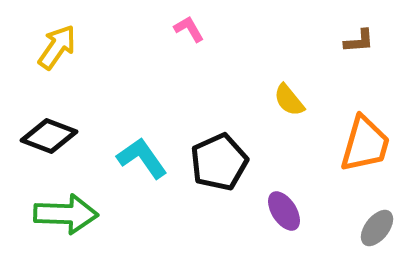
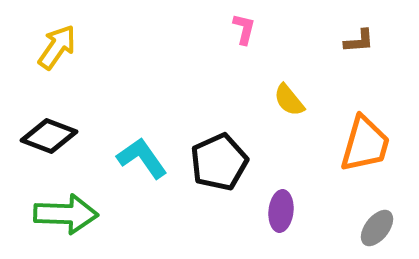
pink L-shape: moved 55 px right; rotated 44 degrees clockwise
purple ellipse: moved 3 px left; rotated 39 degrees clockwise
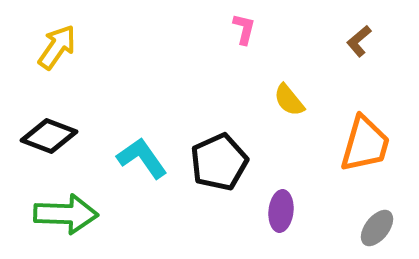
brown L-shape: rotated 144 degrees clockwise
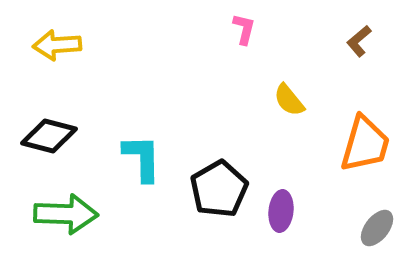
yellow arrow: moved 2 px up; rotated 129 degrees counterclockwise
black diamond: rotated 6 degrees counterclockwise
cyan L-shape: rotated 34 degrees clockwise
black pentagon: moved 27 px down; rotated 6 degrees counterclockwise
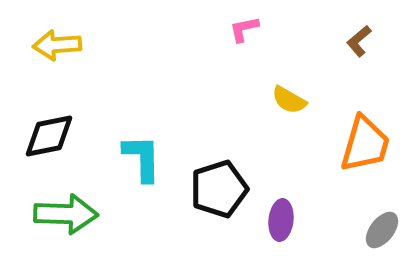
pink L-shape: rotated 116 degrees counterclockwise
yellow semicircle: rotated 21 degrees counterclockwise
black diamond: rotated 26 degrees counterclockwise
black pentagon: rotated 12 degrees clockwise
purple ellipse: moved 9 px down
gray ellipse: moved 5 px right, 2 px down
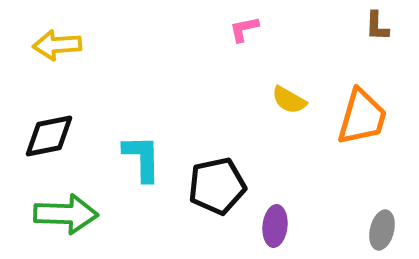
brown L-shape: moved 18 px right, 15 px up; rotated 48 degrees counterclockwise
orange trapezoid: moved 3 px left, 27 px up
black pentagon: moved 2 px left, 3 px up; rotated 6 degrees clockwise
purple ellipse: moved 6 px left, 6 px down
gray ellipse: rotated 24 degrees counterclockwise
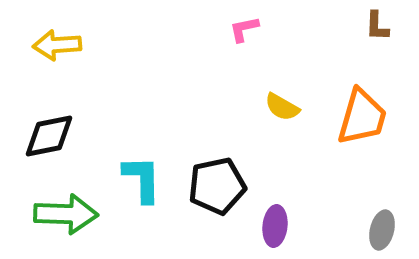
yellow semicircle: moved 7 px left, 7 px down
cyan L-shape: moved 21 px down
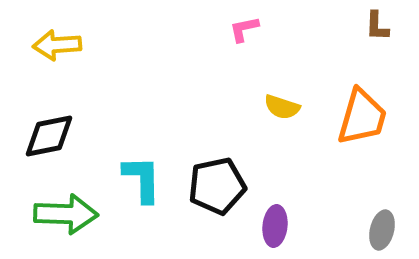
yellow semicircle: rotated 12 degrees counterclockwise
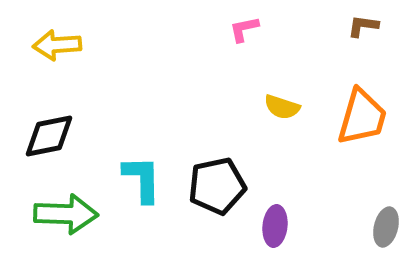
brown L-shape: moved 14 px left; rotated 96 degrees clockwise
gray ellipse: moved 4 px right, 3 px up
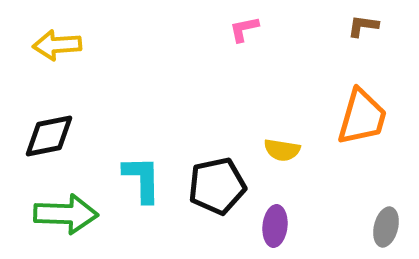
yellow semicircle: moved 43 px down; rotated 9 degrees counterclockwise
